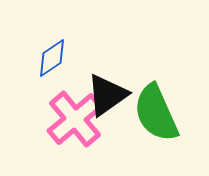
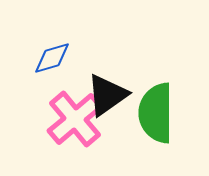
blue diamond: rotated 18 degrees clockwise
green semicircle: rotated 24 degrees clockwise
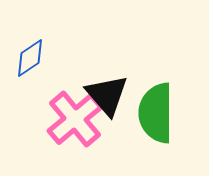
blue diamond: moved 22 px left; rotated 18 degrees counterclockwise
black triangle: rotated 36 degrees counterclockwise
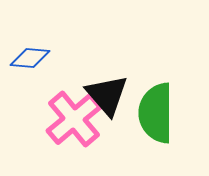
blue diamond: rotated 39 degrees clockwise
pink cross: moved 1 px left
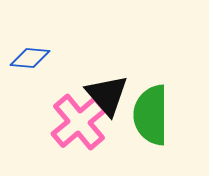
green semicircle: moved 5 px left, 2 px down
pink cross: moved 5 px right, 3 px down
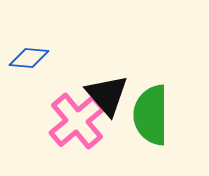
blue diamond: moved 1 px left
pink cross: moved 2 px left, 1 px up
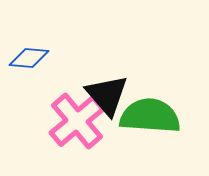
green semicircle: moved 1 px left, 1 px down; rotated 94 degrees clockwise
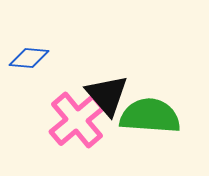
pink cross: moved 1 px up
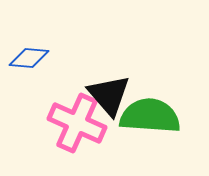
black triangle: moved 2 px right
pink cross: moved 3 px down; rotated 26 degrees counterclockwise
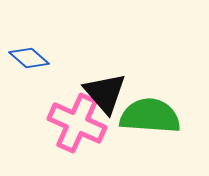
blue diamond: rotated 36 degrees clockwise
black triangle: moved 4 px left, 2 px up
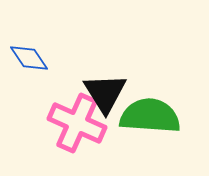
blue diamond: rotated 15 degrees clockwise
black triangle: rotated 9 degrees clockwise
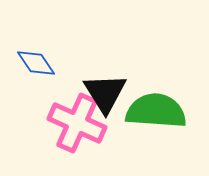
blue diamond: moved 7 px right, 5 px down
green semicircle: moved 6 px right, 5 px up
